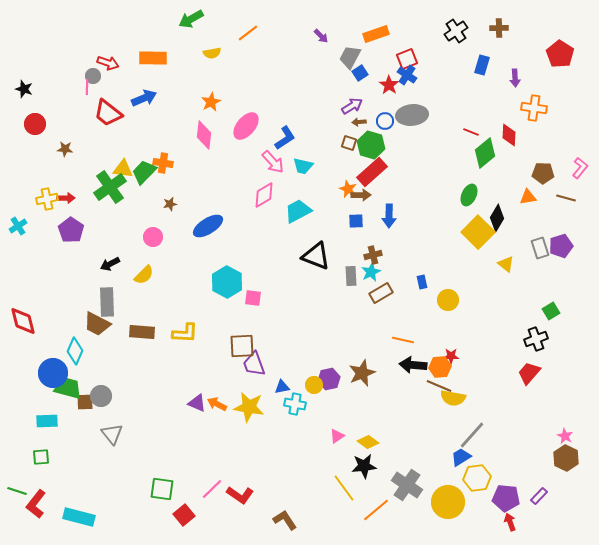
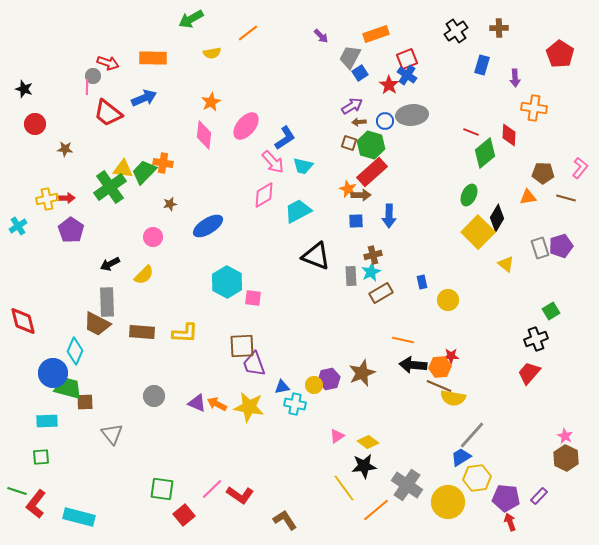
gray circle at (101, 396): moved 53 px right
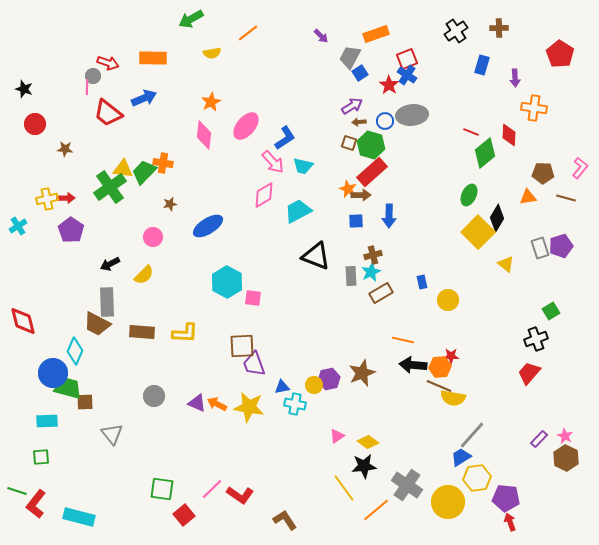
purple rectangle at (539, 496): moved 57 px up
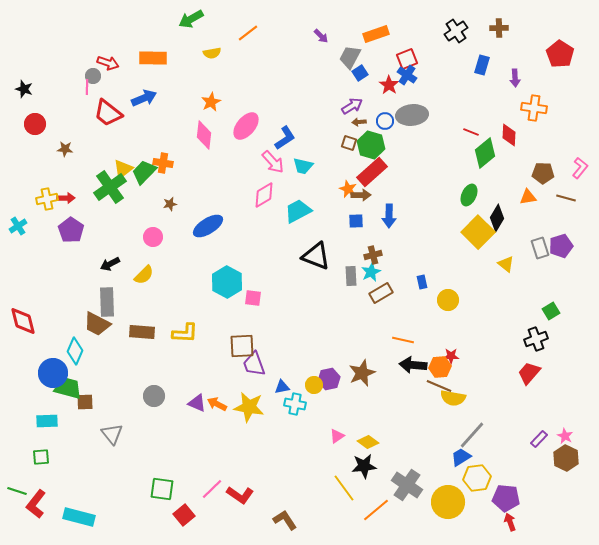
yellow triangle at (123, 169): rotated 45 degrees counterclockwise
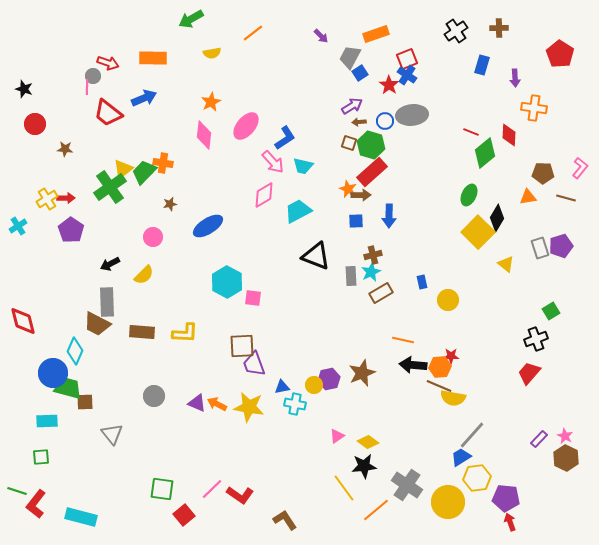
orange line at (248, 33): moved 5 px right
yellow cross at (47, 199): rotated 20 degrees counterclockwise
cyan rectangle at (79, 517): moved 2 px right
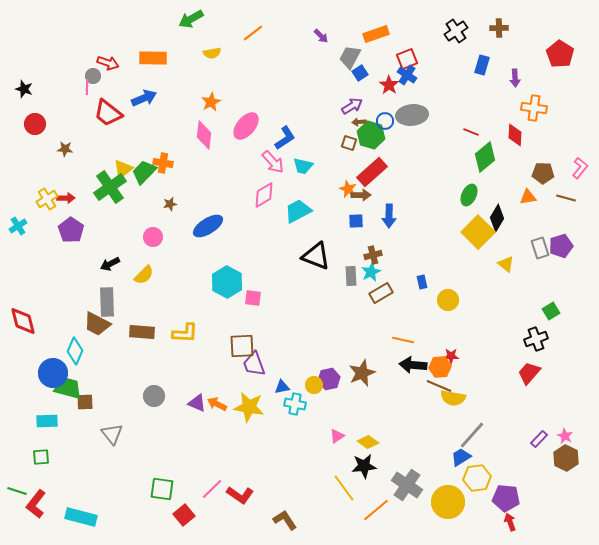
red diamond at (509, 135): moved 6 px right
green hexagon at (371, 145): moved 10 px up
green diamond at (485, 153): moved 4 px down
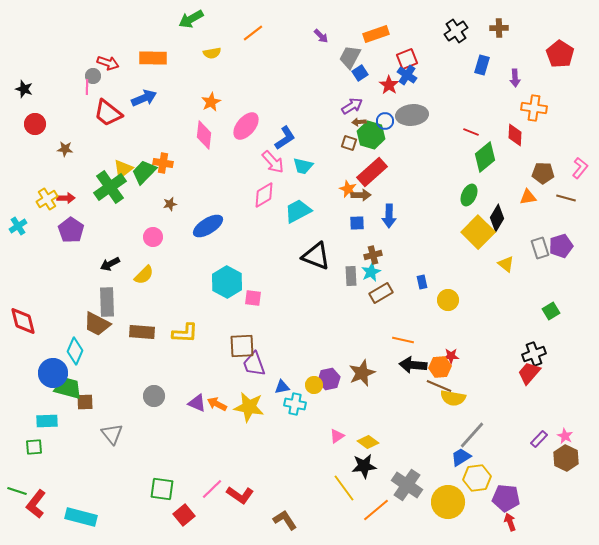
blue square at (356, 221): moved 1 px right, 2 px down
black cross at (536, 339): moved 2 px left, 15 px down
green square at (41, 457): moved 7 px left, 10 px up
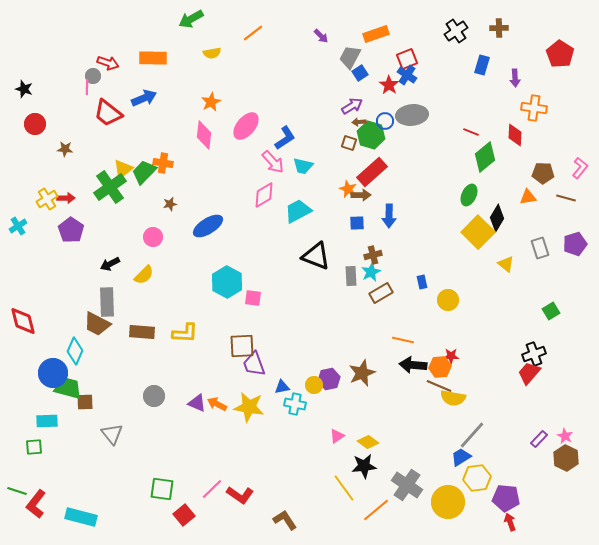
purple pentagon at (561, 246): moved 14 px right, 2 px up
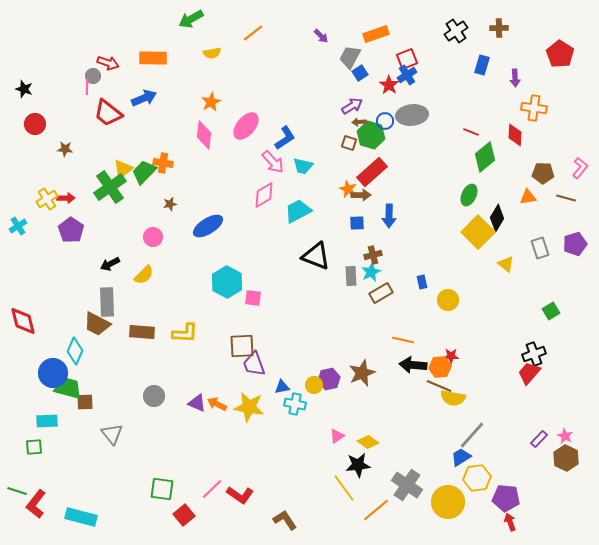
blue cross at (407, 75): rotated 24 degrees clockwise
black star at (364, 466): moved 6 px left, 1 px up
